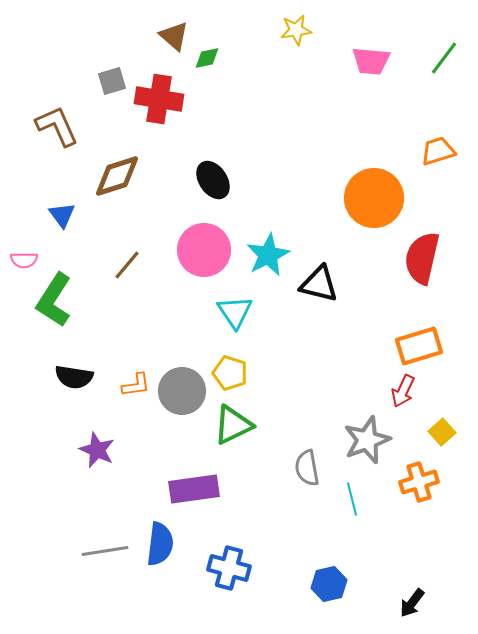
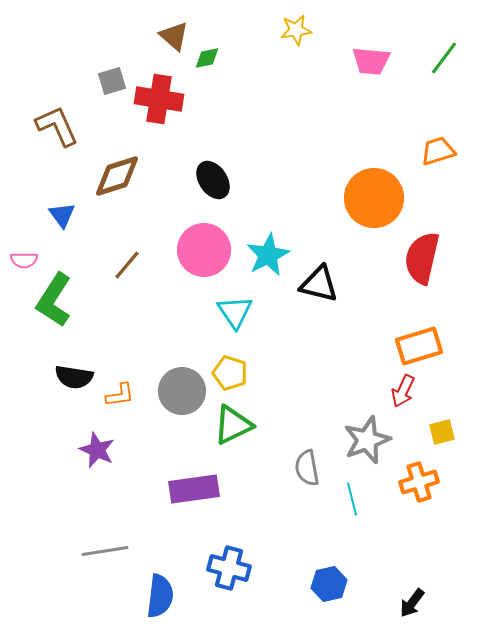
orange L-shape: moved 16 px left, 10 px down
yellow square: rotated 28 degrees clockwise
blue semicircle: moved 52 px down
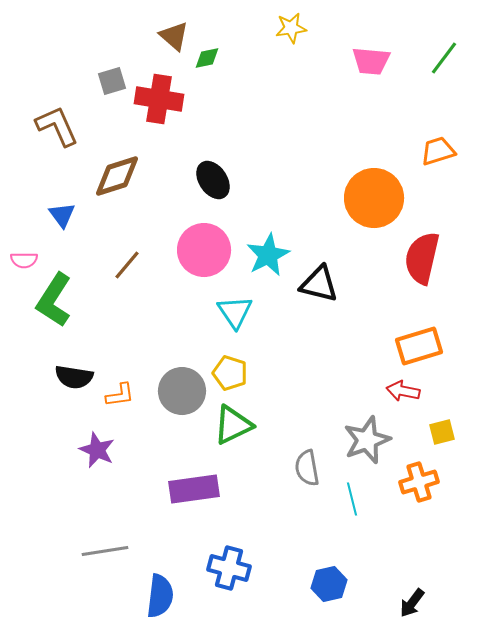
yellow star: moved 5 px left, 2 px up
red arrow: rotated 76 degrees clockwise
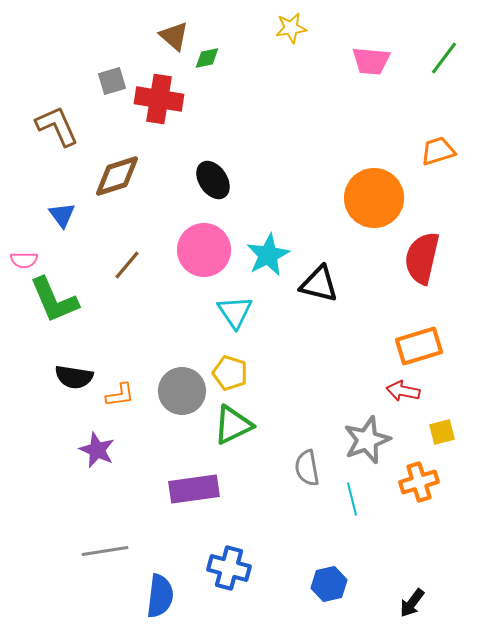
green L-shape: rotated 56 degrees counterclockwise
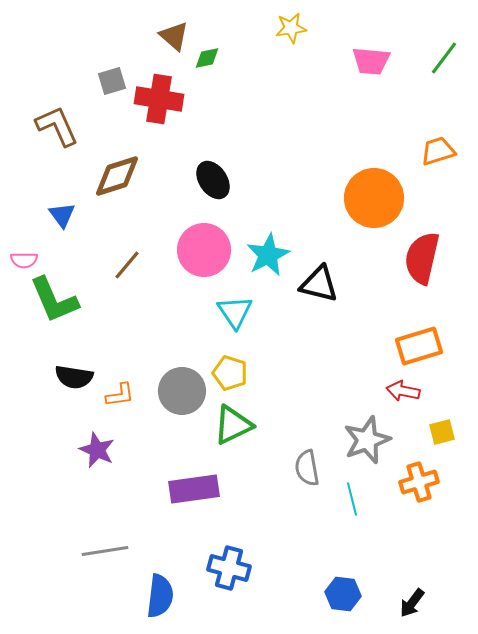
blue hexagon: moved 14 px right, 10 px down; rotated 20 degrees clockwise
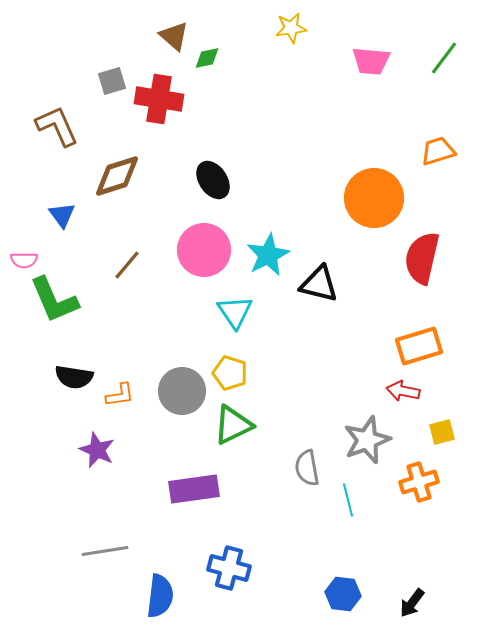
cyan line: moved 4 px left, 1 px down
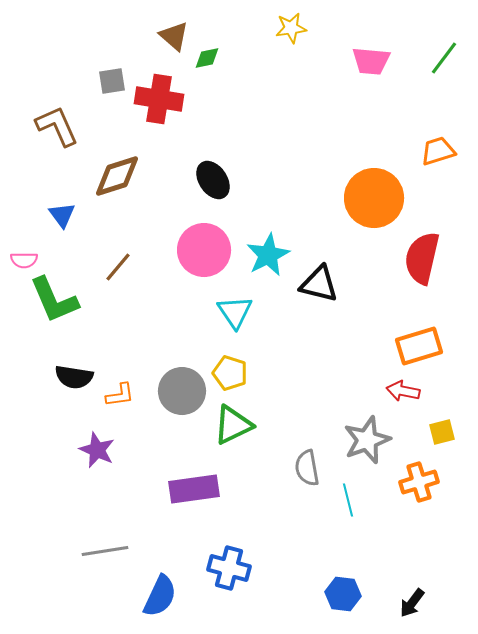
gray square: rotated 8 degrees clockwise
brown line: moved 9 px left, 2 px down
blue semicircle: rotated 18 degrees clockwise
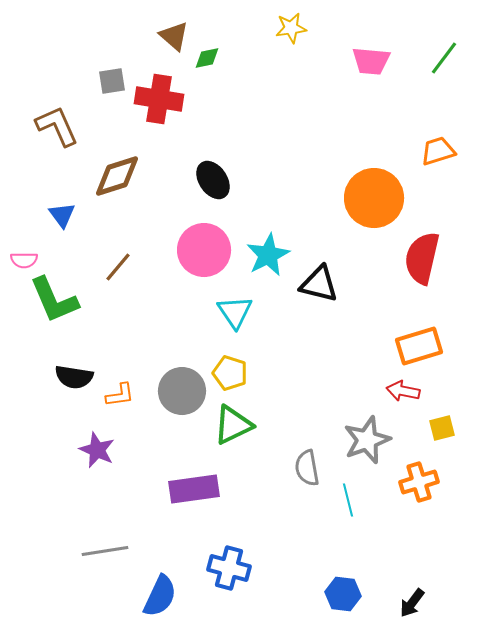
yellow square: moved 4 px up
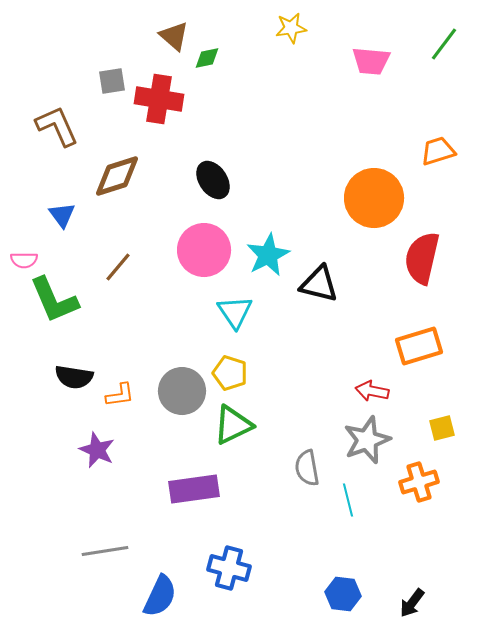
green line: moved 14 px up
red arrow: moved 31 px left
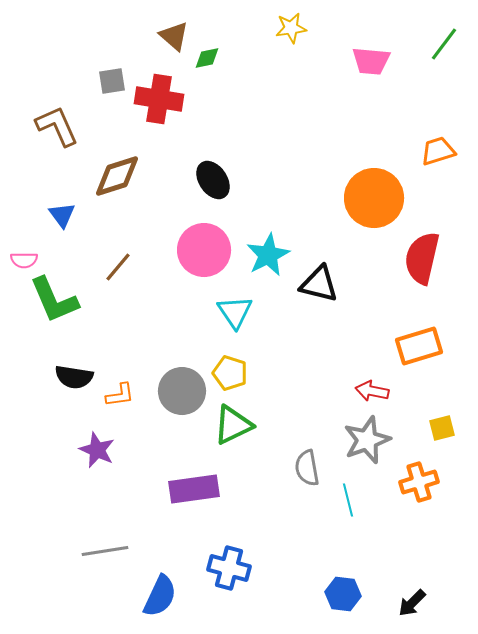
black arrow: rotated 8 degrees clockwise
